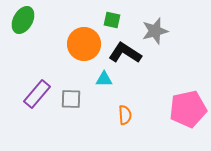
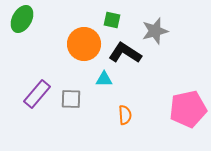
green ellipse: moved 1 px left, 1 px up
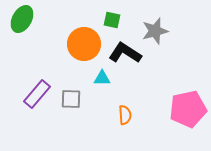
cyan triangle: moved 2 px left, 1 px up
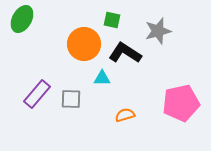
gray star: moved 3 px right
pink pentagon: moved 7 px left, 6 px up
orange semicircle: rotated 102 degrees counterclockwise
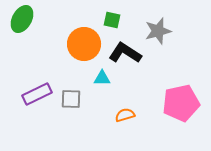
purple rectangle: rotated 24 degrees clockwise
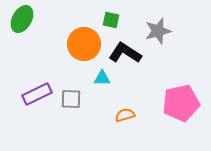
green square: moved 1 px left
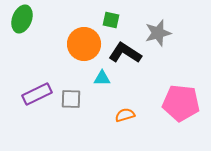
green ellipse: rotated 8 degrees counterclockwise
gray star: moved 2 px down
pink pentagon: rotated 18 degrees clockwise
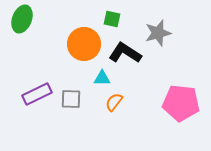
green square: moved 1 px right, 1 px up
orange semicircle: moved 11 px left, 13 px up; rotated 36 degrees counterclockwise
